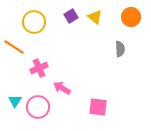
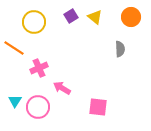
orange line: moved 1 px down
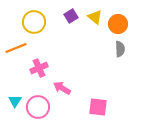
orange circle: moved 13 px left, 7 px down
orange line: moved 2 px right; rotated 55 degrees counterclockwise
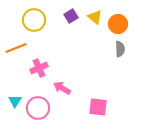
yellow circle: moved 2 px up
pink circle: moved 1 px down
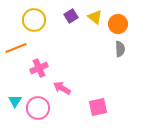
pink square: rotated 18 degrees counterclockwise
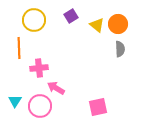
yellow triangle: moved 2 px right, 8 px down
orange line: moved 3 px right; rotated 70 degrees counterclockwise
pink cross: rotated 18 degrees clockwise
pink arrow: moved 6 px left
pink circle: moved 2 px right, 2 px up
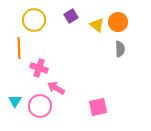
orange circle: moved 2 px up
pink cross: rotated 24 degrees clockwise
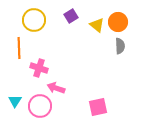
gray semicircle: moved 3 px up
pink arrow: rotated 12 degrees counterclockwise
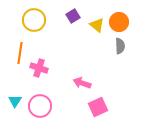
purple square: moved 2 px right
orange circle: moved 1 px right
orange line: moved 1 px right, 5 px down; rotated 10 degrees clockwise
pink arrow: moved 26 px right, 5 px up
pink square: rotated 12 degrees counterclockwise
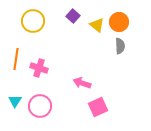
purple square: rotated 16 degrees counterclockwise
yellow circle: moved 1 px left, 1 px down
orange line: moved 4 px left, 6 px down
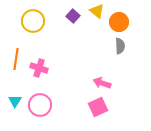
yellow triangle: moved 14 px up
pink arrow: moved 20 px right
pink circle: moved 1 px up
